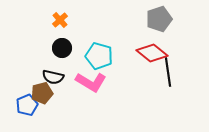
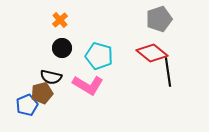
black semicircle: moved 2 px left
pink L-shape: moved 3 px left, 3 px down
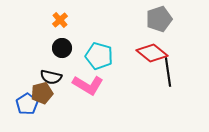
blue pentagon: moved 1 px up; rotated 10 degrees counterclockwise
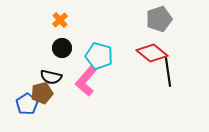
pink L-shape: moved 2 px left, 4 px up; rotated 100 degrees clockwise
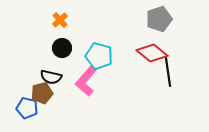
blue pentagon: moved 4 px down; rotated 25 degrees counterclockwise
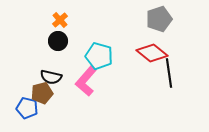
black circle: moved 4 px left, 7 px up
black line: moved 1 px right, 1 px down
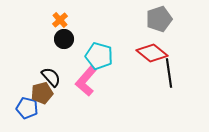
black circle: moved 6 px right, 2 px up
black semicircle: rotated 145 degrees counterclockwise
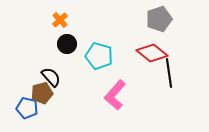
black circle: moved 3 px right, 5 px down
pink L-shape: moved 29 px right, 14 px down
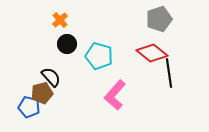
blue pentagon: moved 2 px right, 1 px up
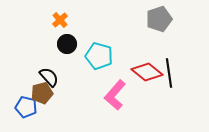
red diamond: moved 5 px left, 19 px down
black semicircle: moved 2 px left
blue pentagon: moved 3 px left
